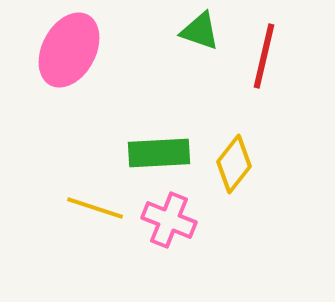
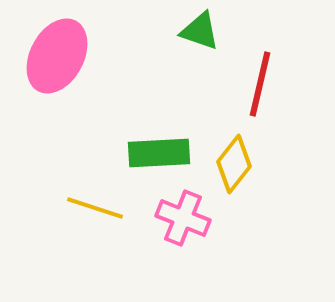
pink ellipse: moved 12 px left, 6 px down
red line: moved 4 px left, 28 px down
pink cross: moved 14 px right, 2 px up
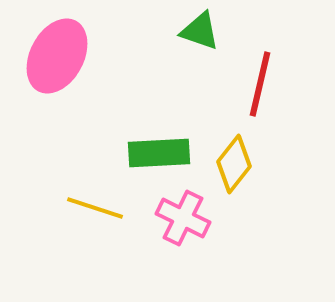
pink cross: rotated 4 degrees clockwise
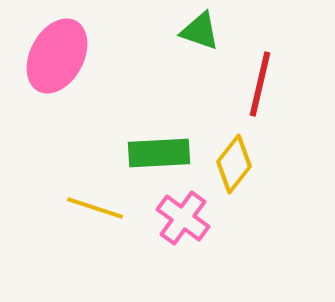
pink cross: rotated 10 degrees clockwise
